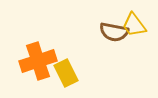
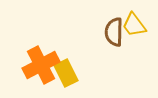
brown semicircle: rotated 80 degrees clockwise
orange cross: moved 3 px right, 4 px down; rotated 9 degrees counterclockwise
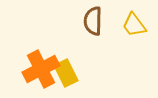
brown semicircle: moved 21 px left, 11 px up
orange cross: moved 4 px down
